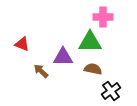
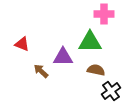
pink cross: moved 1 px right, 3 px up
brown semicircle: moved 3 px right, 1 px down
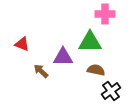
pink cross: moved 1 px right
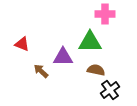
black cross: moved 1 px left, 1 px up
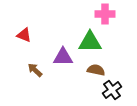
red triangle: moved 2 px right, 9 px up
brown arrow: moved 6 px left, 1 px up
black cross: moved 2 px right
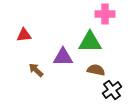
red triangle: rotated 28 degrees counterclockwise
brown arrow: moved 1 px right
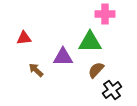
red triangle: moved 3 px down
brown semicircle: rotated 60 degrees counterclockwise
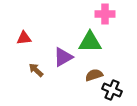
purple triangle: rotated 30 degrees counterclockwise
brown semicircle: moved 2 px left, 5 px down; rotated 30 degrees clockwise
black cross: rotated 30 degrees counterclockwise
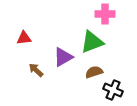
green triangle: moved 2 px right; rotated 20 degrees counterclockwise
brown semicircle: moved 3 px up
black cross: moved 1 px right
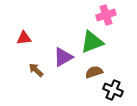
pink cross: moved 1 px right, 1 px down; rotated 18 degrees counterclockwise
